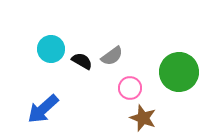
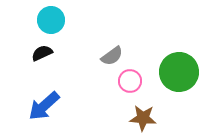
cyan circle: moved 29 px up
black semicircle: moved 40 px left, 8 px up; rotated 55 degrees counterclockwise
pink circle: moved 7 px up
blue arrow: moved 1 px right, 3 px up
brown star: rotated 16 degrees counterclockwise
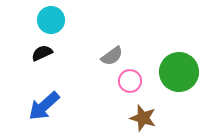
brown star: rotated 12 degrees clockwise
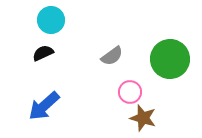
black semicircle: moved 1 px right
green circle: moved 9 px left, 13 px up
pink circle: moved 11 px down
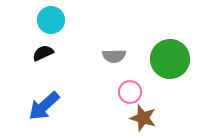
gray semicircle: moved 2 px right; rotated 35 degrees clockwise
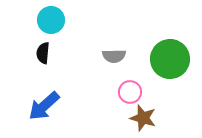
black semicircle: rotated 60 degrees counterclockwise
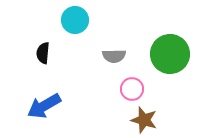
cyan circle: moved 24 px right
green circle: moved 5 px up
pink circle: moved 2 px right, 3 px up
blue arrow: rotated 12 degrees clockwise
brown star: moved 1 px right, 2 px down
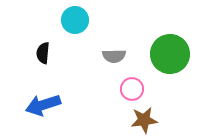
blue arrow: moved 1 px left, 1 px up; rotated 12 degrees clockwise
brown star: rotated 24 degrees counterclockwise
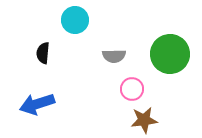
blue arrow: moved 6 px left, 1 px up
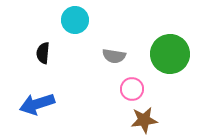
gray semicircle: rotated 10 degrees clockwise
